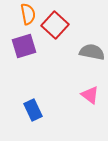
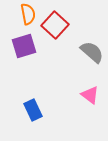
gray semicircle: rotated 30 degrees clockwise
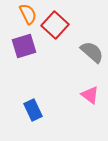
orange semicircle: rotated 15 degrees counterclockwise
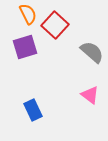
purple square: moved 1 px right, 1 px down
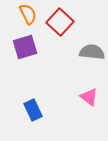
red square: moved 5 px right, 3 px up
gray semicircle: rotated 35 degrees counterclockwise
pink triangle: moved 1 px left, 2 px down
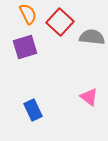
gray semicircle: moved 15 px up
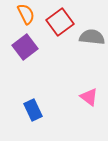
orange semicircle: moved 2 px left
red square: rotated 12 degrees clockwise
purple square: rotated 20 degrees counterclockwise
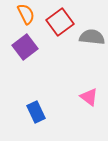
blue rectangle: moved 3 px right, 2 px down
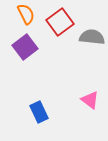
pink triangle: moved 1 px right, 3 px down
blue rectangle: moved 3 px right
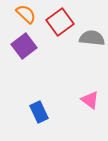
orange semicircle: rotated 20 degrees counterclockwise
gray semicircle: moved 1 px down
purple square: moved 1 px left, 1 px up
